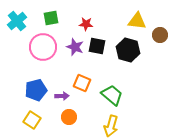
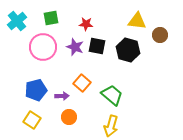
orange square: rotated 18 degrees clockwise
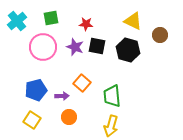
yellow triangle: moved 4 px left; rotated 18 degrees clockwise
green trapezoid: moved 1 px down; rotated 135 degrees counterclockwise
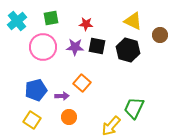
purple star: rotated 18 degrees counterclockwise
green trapezoid: moved 22 px right, 12 px down; rotated 30 degrees clockwise
yellow arrow: rotated 25 degrees clockwise
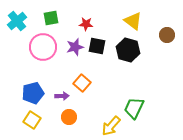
yellow triangle: rotated 12 degrees clockwise
brown circle: moved 7 px right
purple star: rotated 18 degrees counterclockwise
blue pentagon: moved 3 px left, 3 px down
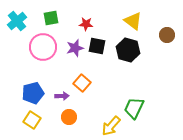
purple star: moved 1 px down
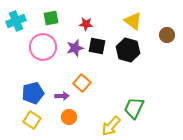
cyan cross: moved 1 px left; rotated 18 degrees clockwise
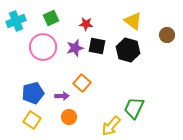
green square: rotated 14 degrees counterclockwise
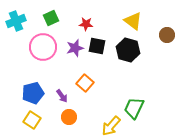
orange square: moved 3 px right
purple arrow: rotated 56 degrees clockwise
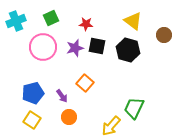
brown circle: moved 3 px left
